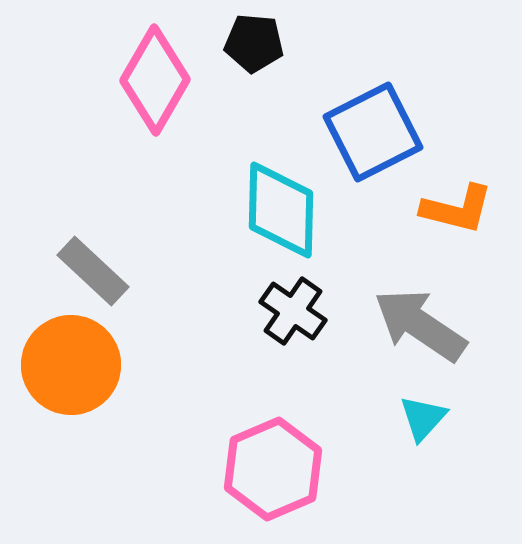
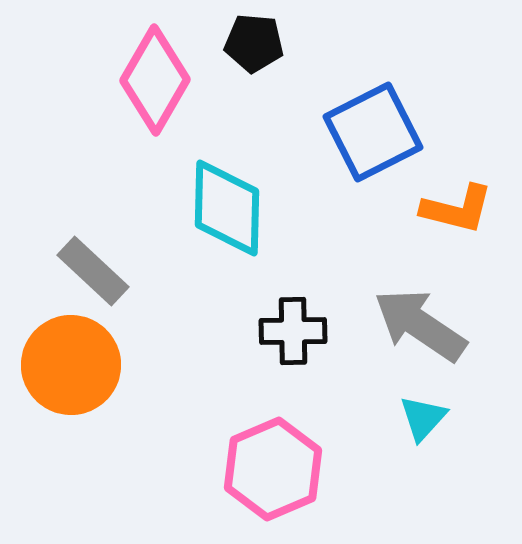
cyan diamond: moved 54 px left, 2 px up
black cross: moved 20 px down; rotated 36 degrees counterclockwise
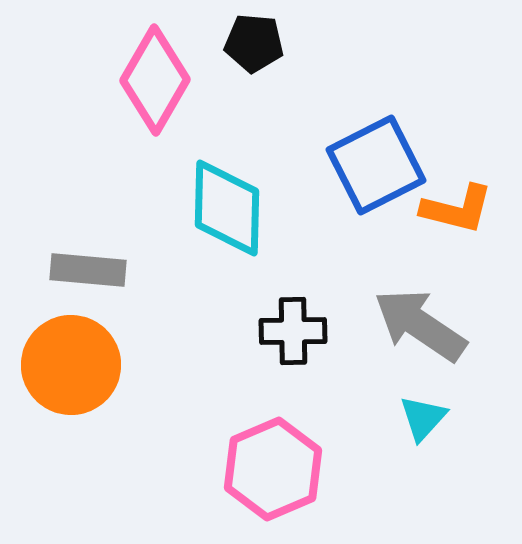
blue square: moved 3 px right, 33 px down
gray rectangle: moved 5 px left, 1 px up; rotated 38 degrees counterclockwise
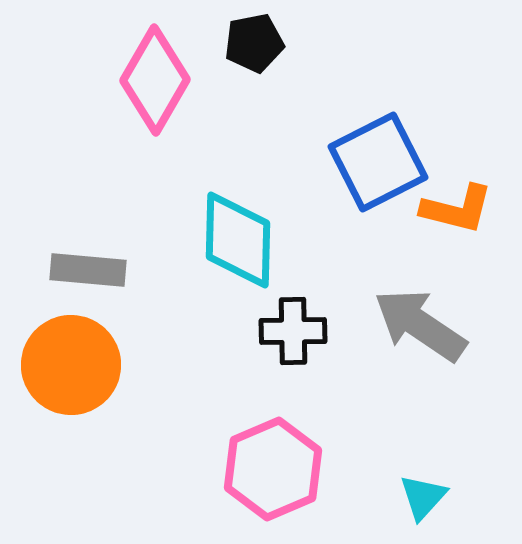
black pentagon: rotated 16 degrees counterclockwise
blue square: moved 2 px right, 3 px up
cyan diamond: moved 11 px right, 32 px down
cyan triangle: moved 79 px down
